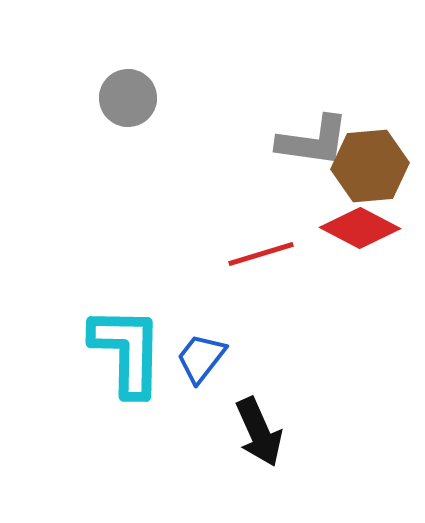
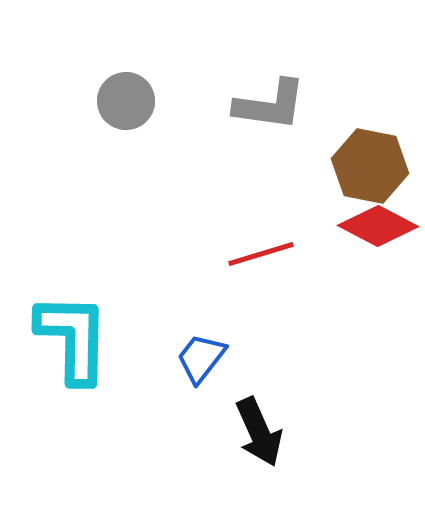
gray circle: moved 2 px left, 3 px down
gray L-shape: moved 43 px left, 36 px up
brown hexagon: rotated 16 degrees clockwise
red diamond: moved 18 px right, 2 px up
cyan L-shape: moved 54 px left, 13 px up
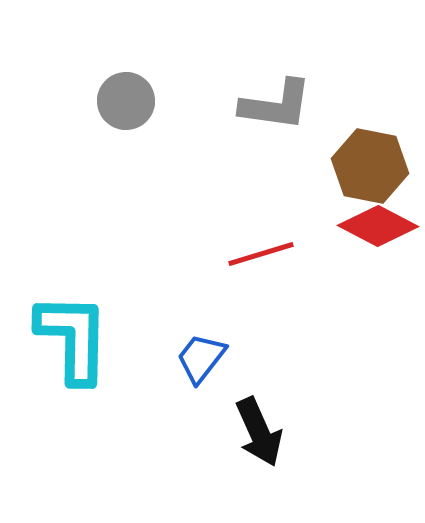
gray L-shape: moved 6 px right
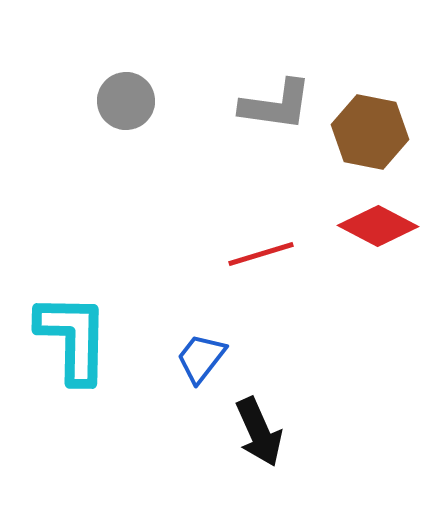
brown hexagon: moved 34 px up
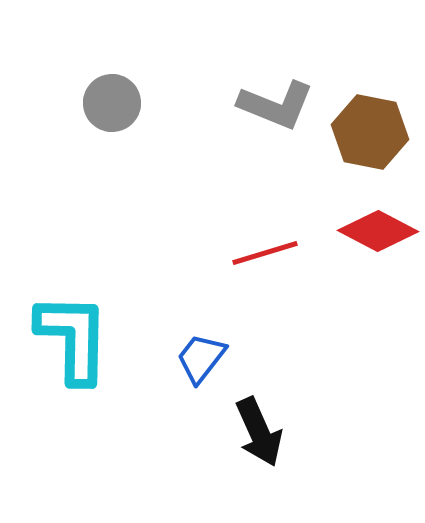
gray circle: moved 14 px left, 2 px down
gray L-shape: rotated 14 degrees clockwise
red diamond: moved 5 px down
red line: moved 4 px right, 1 px up
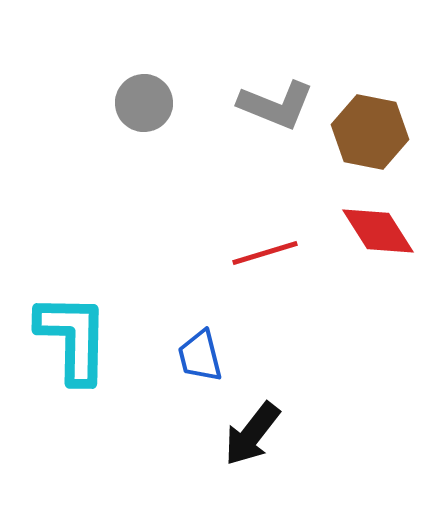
gray circle: moved 32 px right
red diamond: rotated 30 degrees clockwise
blue trapezoid: moved 1 px left, 2 px up; rotated 52 degrees counterclockwise
black arrow: moved 7 px left, 2 px down; rotated 62 degrees clockwise
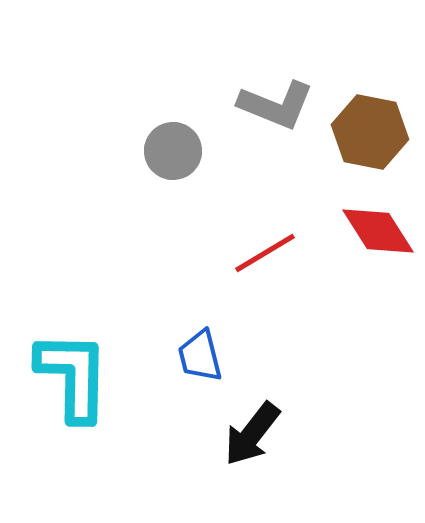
gray circle: moved 29 px right, 48 px down
red line: rotated 14 degrees counterclockwise
cyan L-shape: moved 38 px down
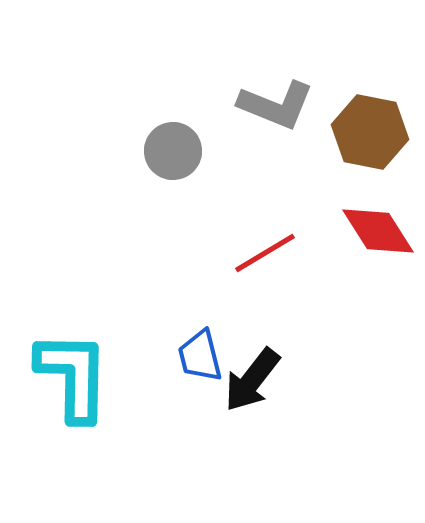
black arrow: moved 54 px up
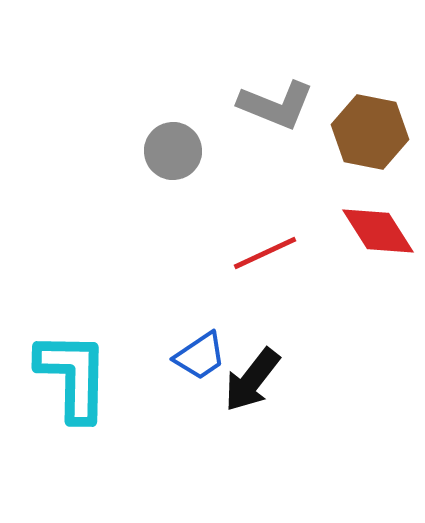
red line: rotated 6 degrees clockwise
blue trapezoid: rotated 110 degrees counterclockwise
